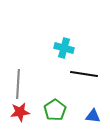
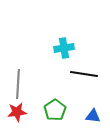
cyan cross: rotated 24 degrees counterclockwise
red star: moved 3 px left
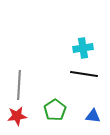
cyan cross: moved 19 px right
gray line: moved 1 px right, 1 px down
red star: moved 4 px down
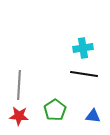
red star: moved 2 px right; rotated 12 degrees clockwise
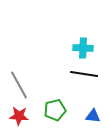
cyan cross: rotated 12 degrees clockwise
gray line: rotated 32 degrees counterclockwise
green pentagon: rotated 20 degrees clockwise
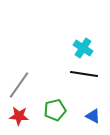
cyan cross: rotated 30 degrees clockwise
gray line: rotated 64 degrees clockwise
blue triangle: rotated 21 degrees clockwise
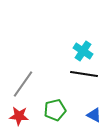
cyan cross: moved 3 px down
gray line: moved 4 px right, 1 px up
blue triangle: moved 1 px right, 1 px up
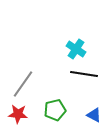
cyan cross: moved 7 px left, 2 px up
red star: moved 1 px left, 2 px up
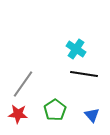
green pentagon: rotated 20 degrees counterclockwise
blue triangle: moved 2 px left; rotated 21 degrees clockwise
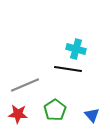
cyan cross: rotated 18 degrees counterclockwise
black line: moved 16 px left, 5 px up
gray line: moved 2 px right, 1 px down; rotated 32 degrees clockwise
